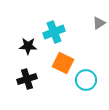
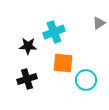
orange square: rotated 20 degrees counterclockwise
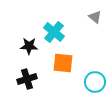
gray triangle: moved 4 px left, 6 px up; rotated 48 degrees counterclockwise
cyan cross: rotated 30 degrees counterclockwise
black star: moved 1 px right
cyan circle: moved 9 px right, 2 px down
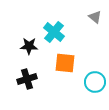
orange square: moved 2 px right
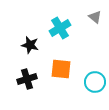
cyan cross: moved 6 px right, 4 px up; rotated 20 degrees clockwise
black star: moved 1 px right, 1 px up; rotated 12 degrees clockwise
orange square: moved 4 px left, 6 px down
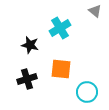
gray triangle: moved 6 px up
cyan circle: moved 8 px left, 10 px down
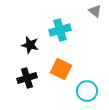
cyan cross: moved 2 px down; rotated 15 degrees clockwise
orange square: rotated 20 degrees clockwise
black cross: moved 1 px up
cyan circle: moved 1 px up
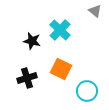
cyan cross: rotated 30 degrees counterclockwise
black star: moved 2 px right, 4 px up
